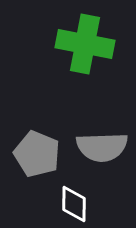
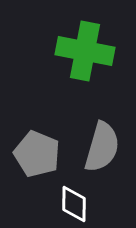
green cross: moved 7 px down
gray semicircle: rotated 72 degrees counterclockwise
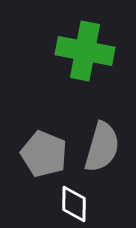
gray pentagon: moved 7 px right
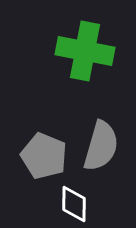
gray semicircle: moved 1 px left, 1 px up
gray pentagon: moved 2 px down
